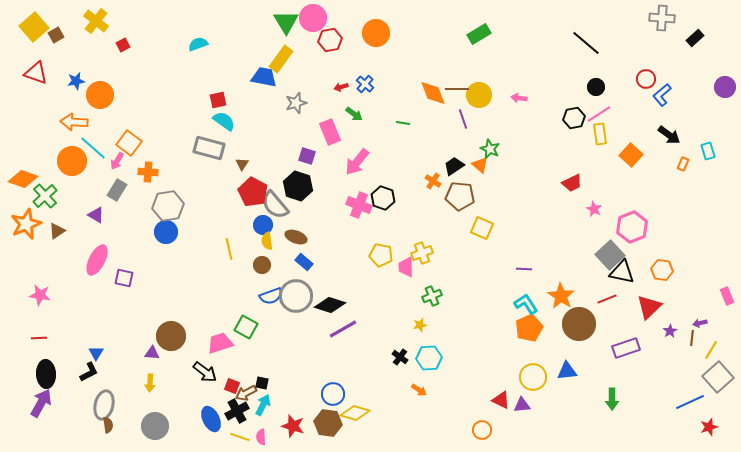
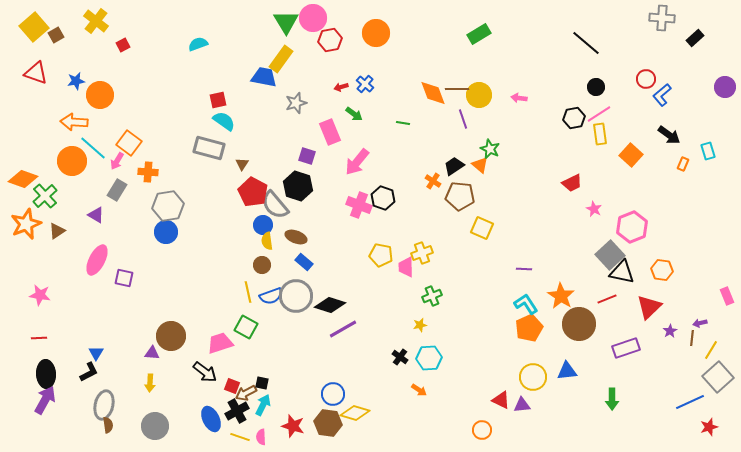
yellow line at (229, 249): moved 19 px right, 43 px down
purple arrow at (41, 403): moved 4 px right, 3 px up
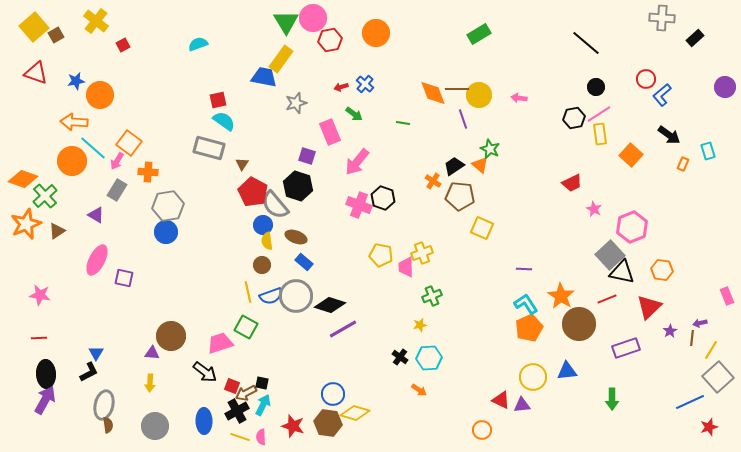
blue ellipse at (211, 419): moved 7 px left, 2 px down; rotated 25 degrees clockwise
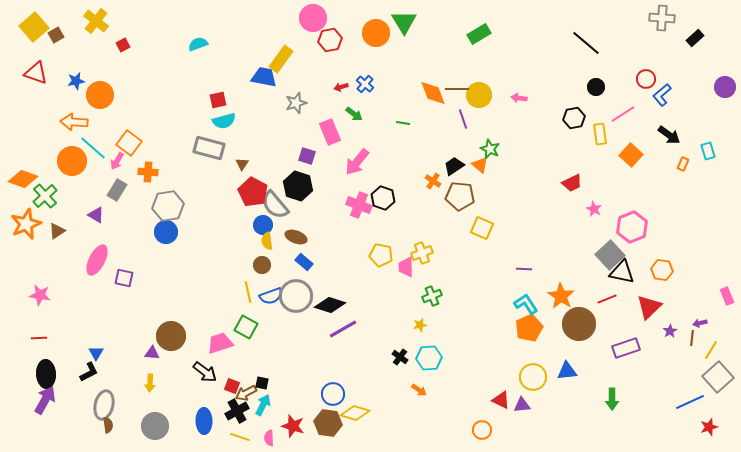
green triangle at (286, 22): moved 118 px right
pink line at (599, 114): moved 24 px right
cyan semicircle at (224, 121): rotated 130 degrees clockwise
pink semicircle at (261, 437): moved 8 px right, 1 px down
